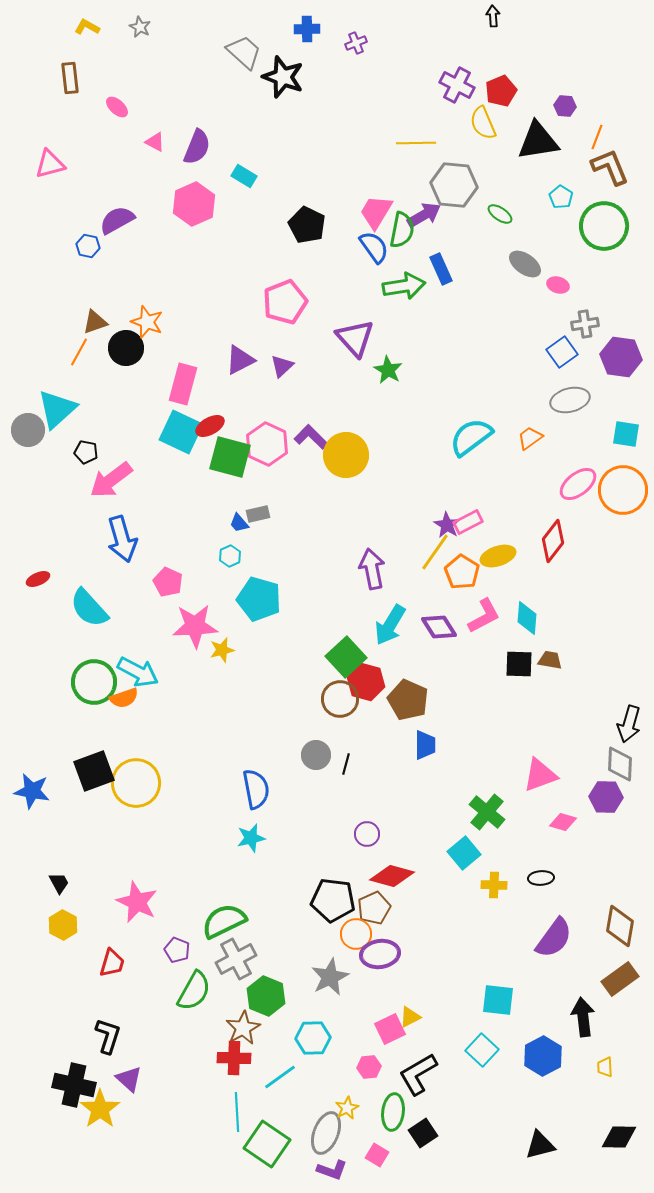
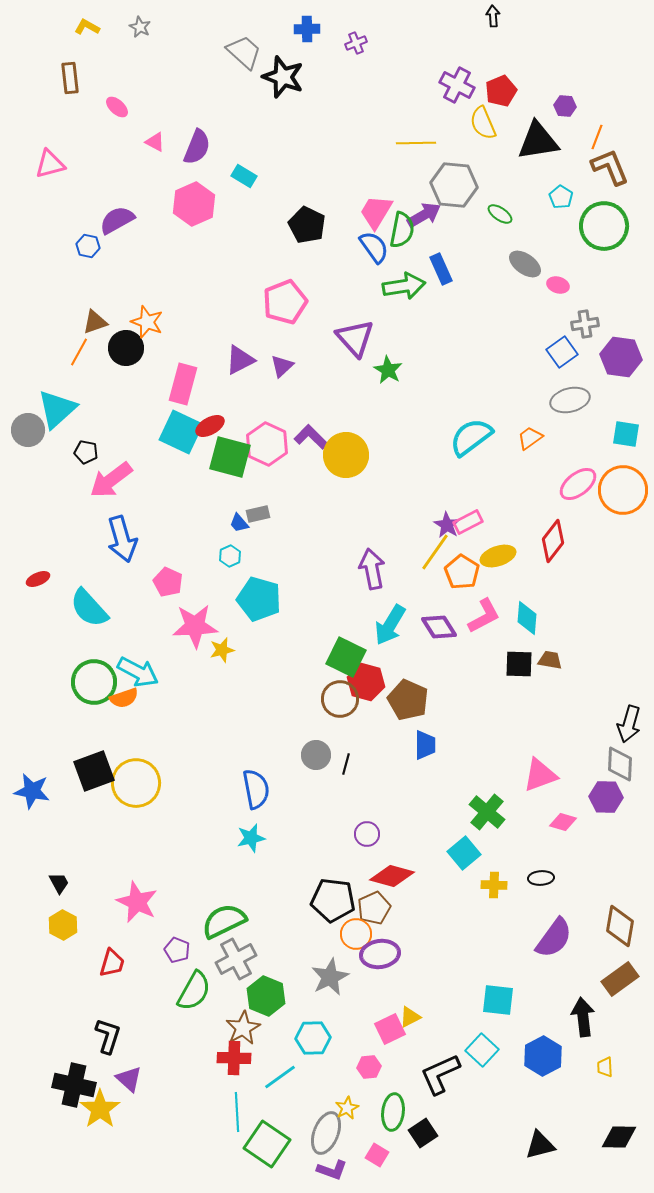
green square at (346, 657): rotated 21 degrees counterclockwise
black L-shape at (418, 1074): moved 22 px right; rotated 6 degrees clockwise
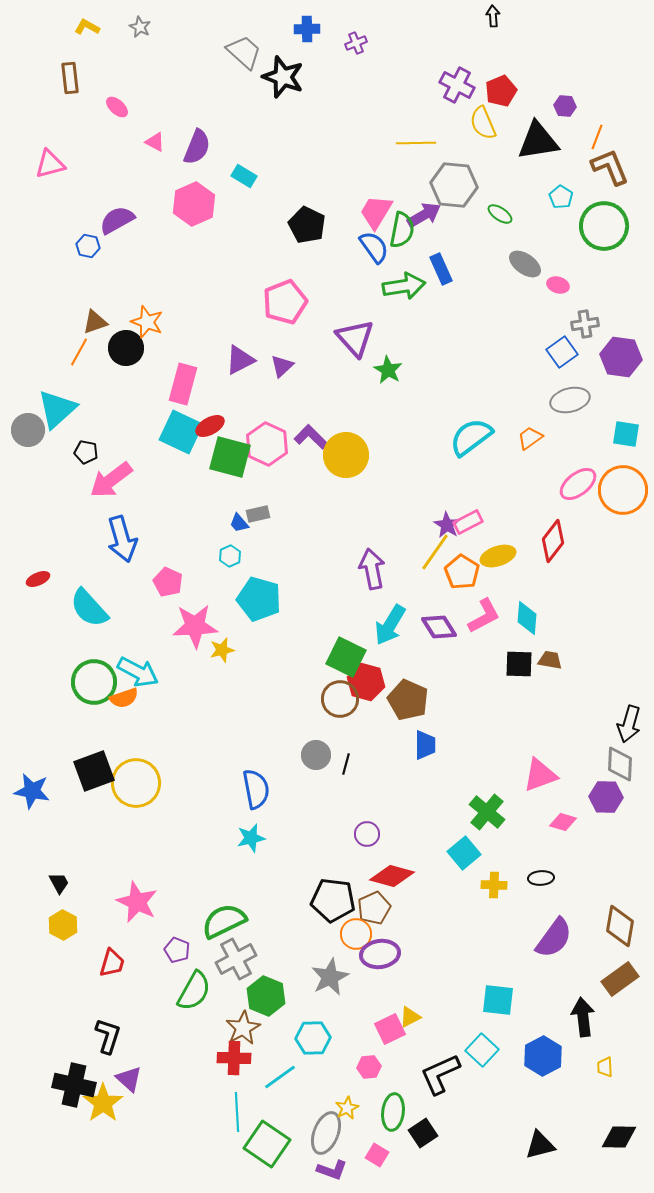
yellow star at (100, 1109): moved 3 px right, 6 px up
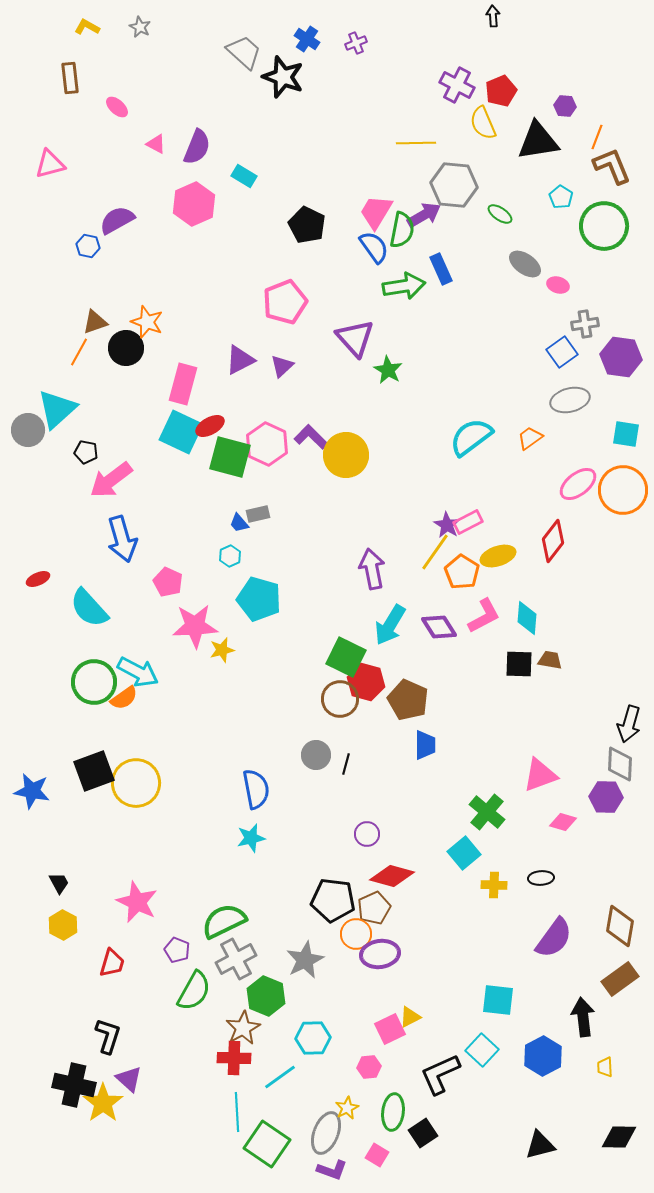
blue cross at (307, 29): moved 10 px down; rotated 35 degrees clockwise
pink triangle at (155, 142): moved 1 px right, 2 px down
brown L-shape at (610, 167): moved 2 px right, 1 px up
orange semicircle at (124, 698): rotated 16 degrees counterclockwise
gray star at (330, 977): moved 25 px left, 17 px up
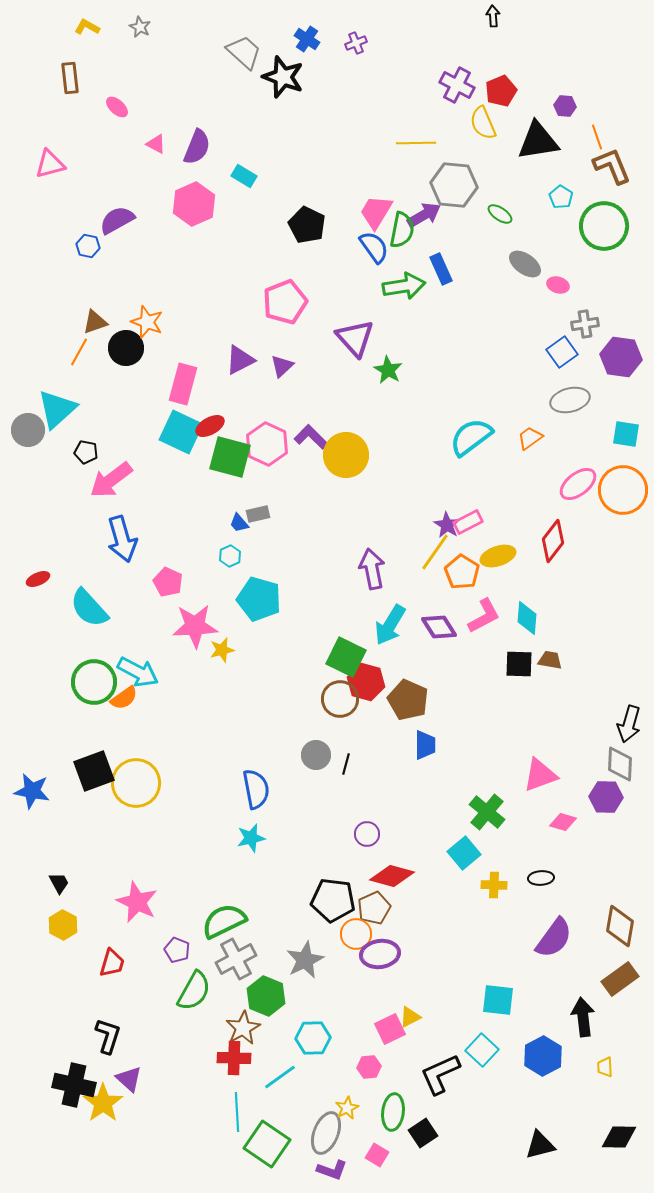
orange line at (597, 137): rotated 40 degrees counterclockwise
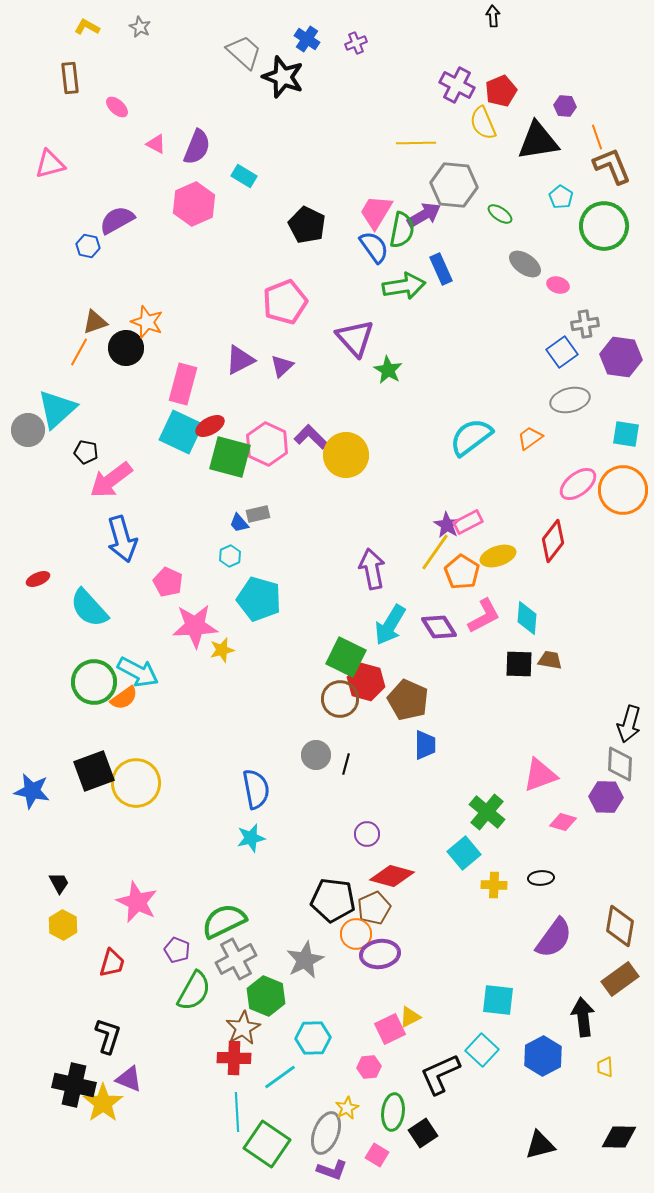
purple triangle at (129, 1079): rotated 20 degrees counterclockwise
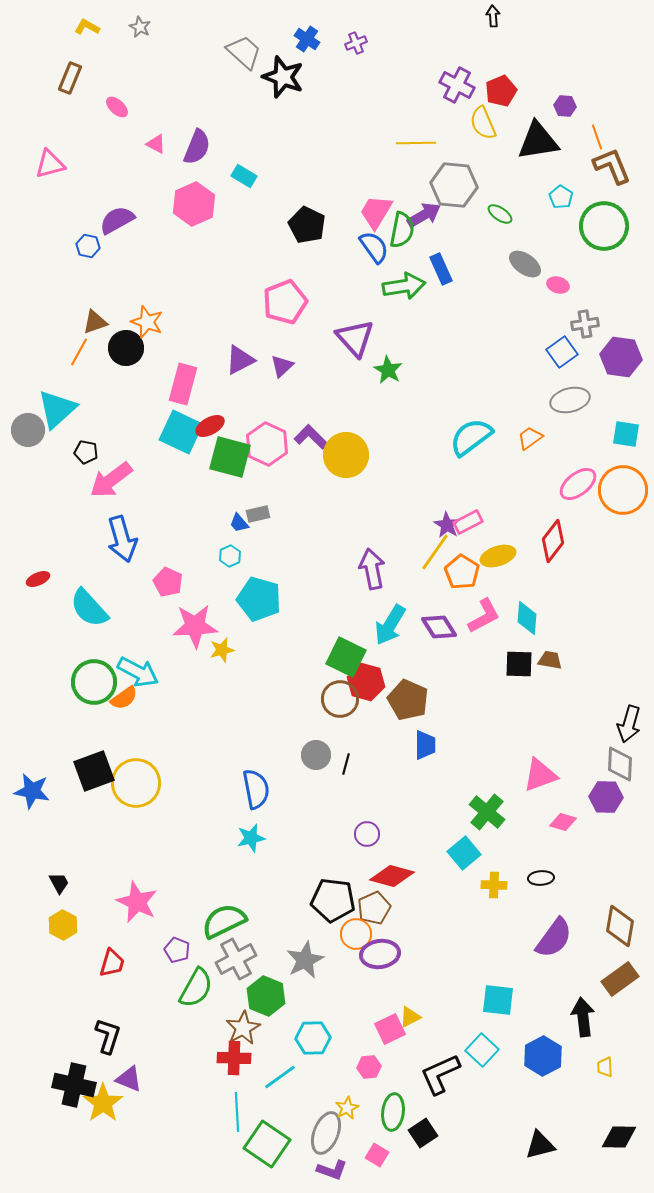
brown rectangle at (70, 78): rotated 28 degrees clockwise
green semicircle at (194, 991): moved 2 px right, 3 px up
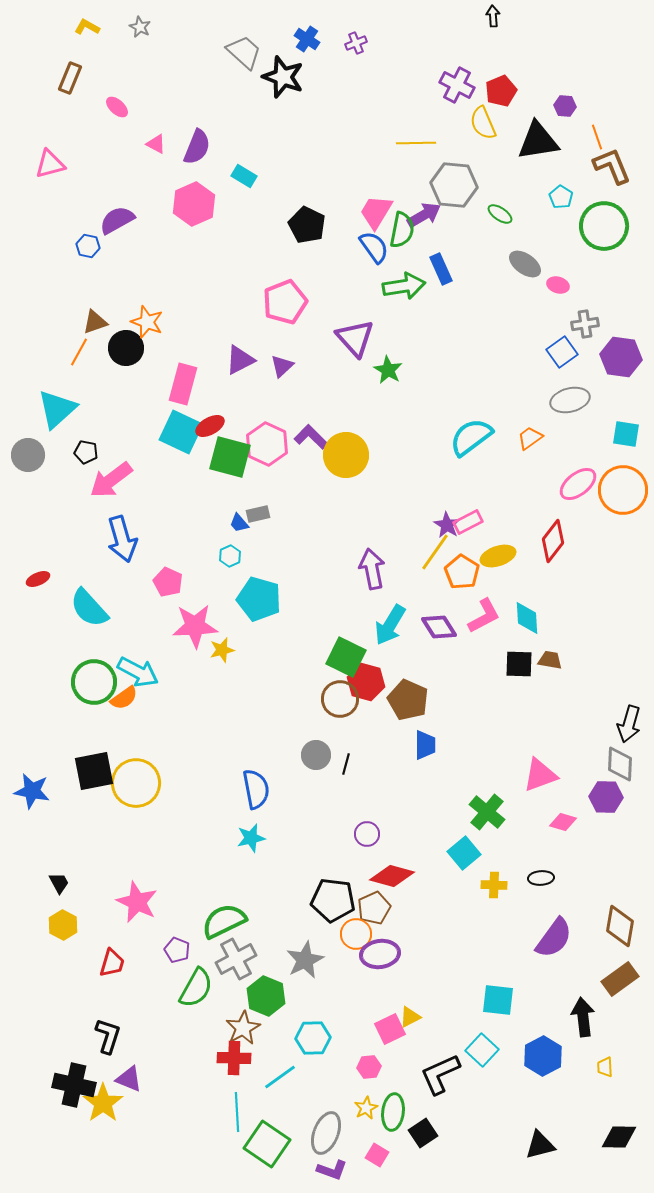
gray circle at (28, 430): moved 25 px down
cyan diamond at (527, 618): rotated 8 degrees counterclockwise
black square at (94, 771): rotated 9 degrees clockwise
yellow star at (347, 1108): moved 19 px right
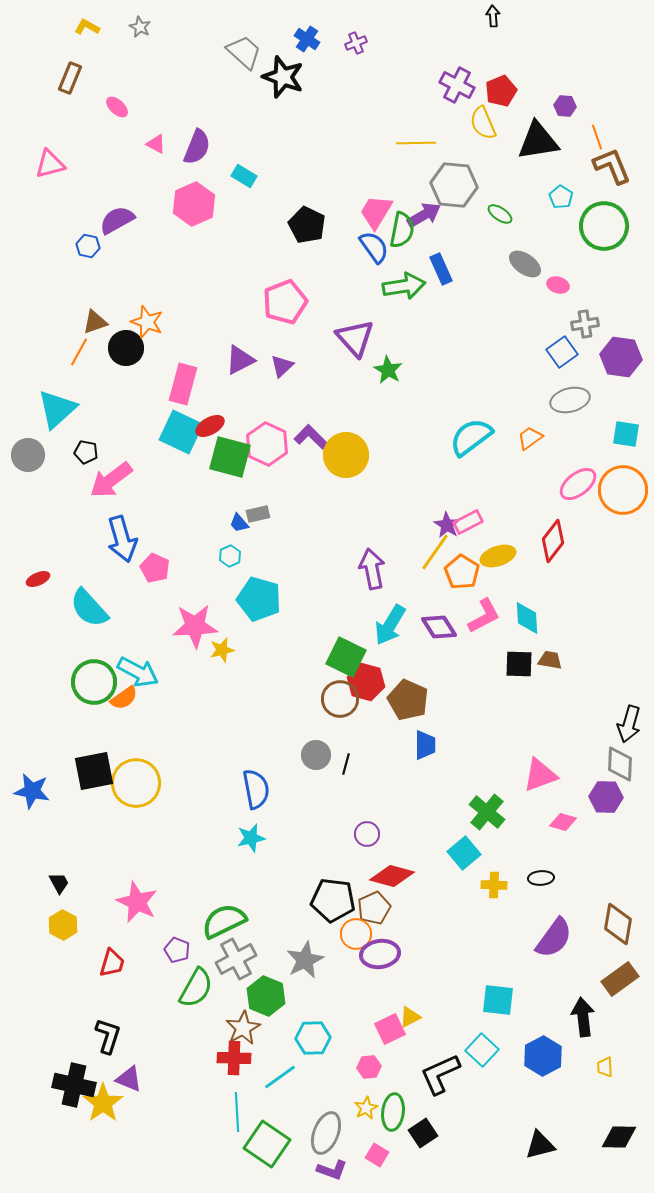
pink pentagon at (168, 582): moved 13 px left, 14 px up
brown diamond at (620, 926): moved 2 px left, 2 px up
